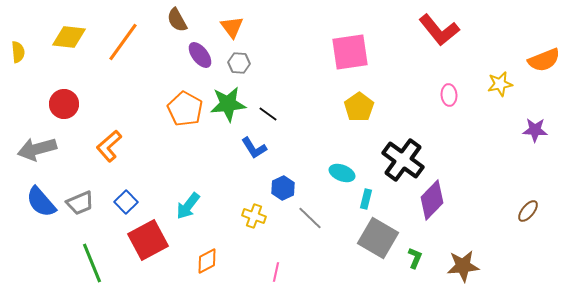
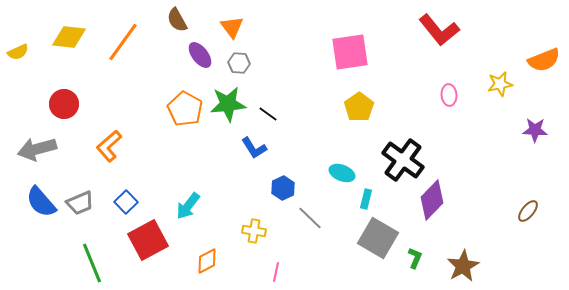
yellow semicircle: rotated 70 degrees clockwise
yellow cross: moved 15 px down; rotated 10 degrees counterclockwise
brown star: rotated 24 degrees counterclockwise
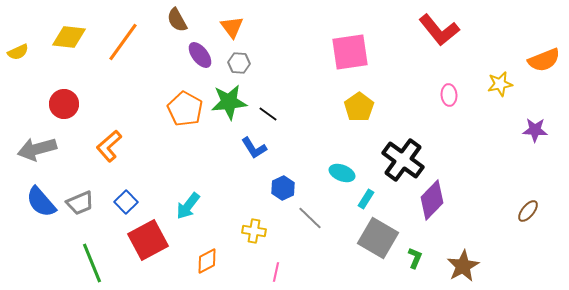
green star: moved 1 px right, 2 px up
cyan rectangle: rotated 18 degrees clockwise
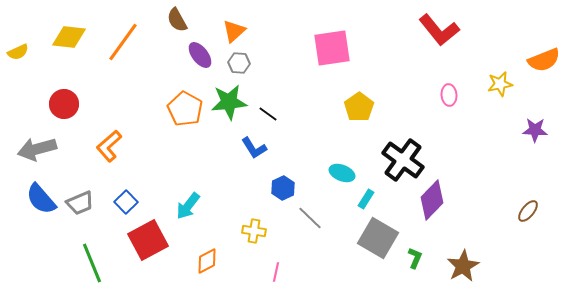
orange triangle: moved 2 px right, 4 px down; rotated 25 degrees clockwise
pink square: moved 18 px left, 4 px up
blue semicircle: moved 3 px up
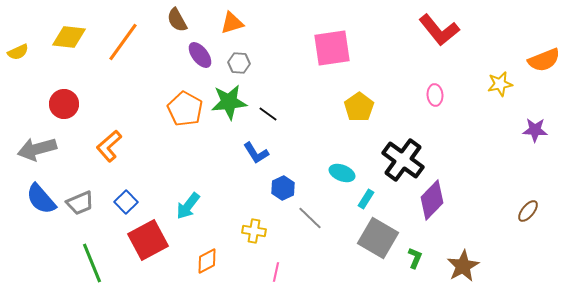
orange triangle: moved 2 px left, 8 px up; rotated 25 degrees clockwise
pink ellipse: moved 14 px left
blue L-shape: moved 2 px right, 5 px down
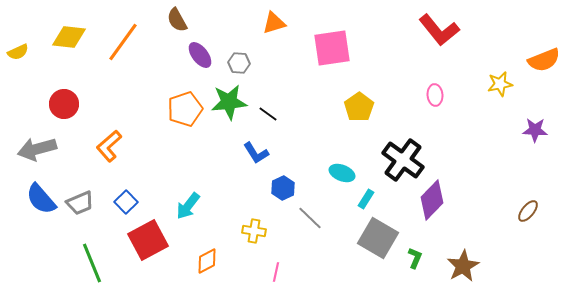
orange triangle: moved 42 px right
orange pentagon: rotated 24 degrees clockwise
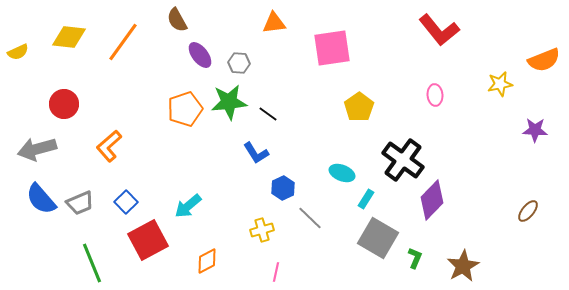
orange triangle: rotated 10 degrees clockwise
cyan arrow: rotated 12 degrees clockwise
yellow cross: moved 8 px right, 1 px up; rotated 25 degrees counterclockwise
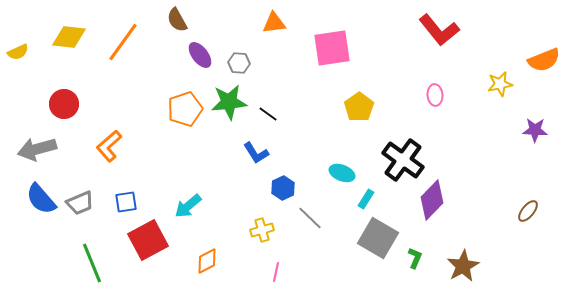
blue square: rotated 35 degrees clockwise
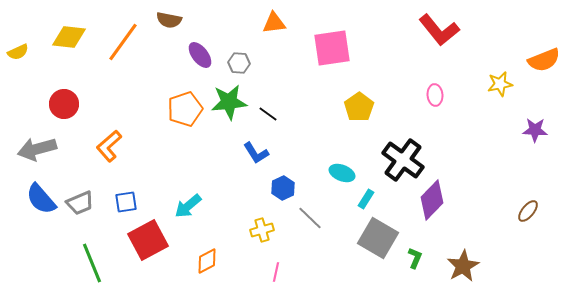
brown semicircle: moved 8 px left; rotated 50 degrees counterclockwise
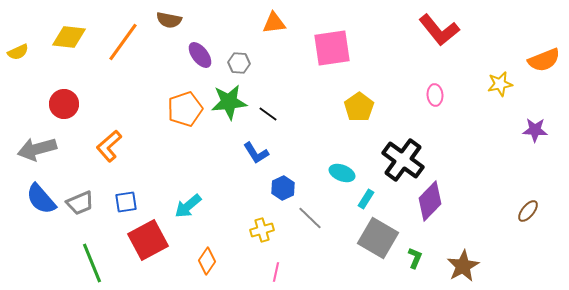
purple diamond: moved 2 px left, 1 px down
orange diamond: rotated 28 degrees counterclockwise
